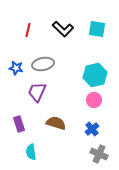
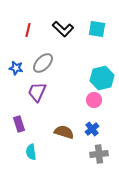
gray ellipse: moved 1 px up; rotated 35 degrees counterclockwise
cyan hexagon: moved 7 px right, 3 px down
brown semicircle: moved 8 px right, 9 px down
gray cross: rotated 30 degrees counterclockwise
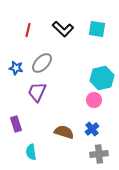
gray ellipse: moved 1 px left
purple rectangle: moved 3 px left
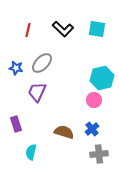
cyan semicircle: rotated 21 degrees clockwise
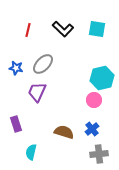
gray ellipse: moved 1 px right, 1 px down
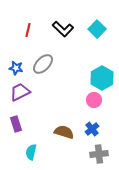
cyan square: rotated 36 degrees clockwise
cyan hexagon: rotated 15 degrees counterclockwise
purple trapezoid: moved 17 px left; rotated 40 degrees clockwise
